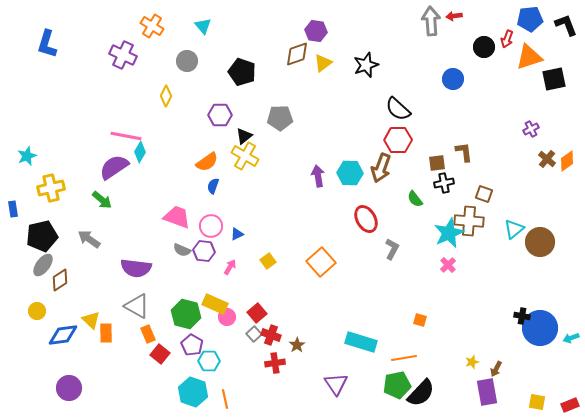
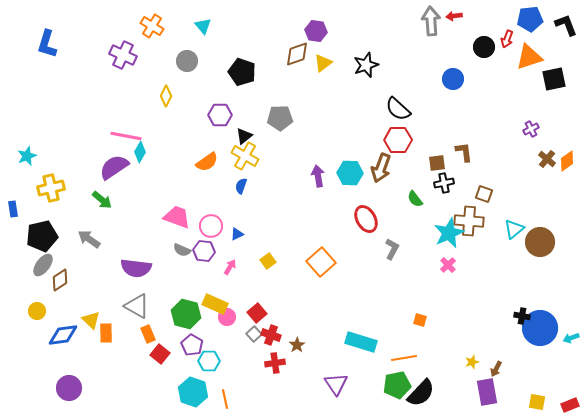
blue semicircle at (213, 186): moved 28 px right
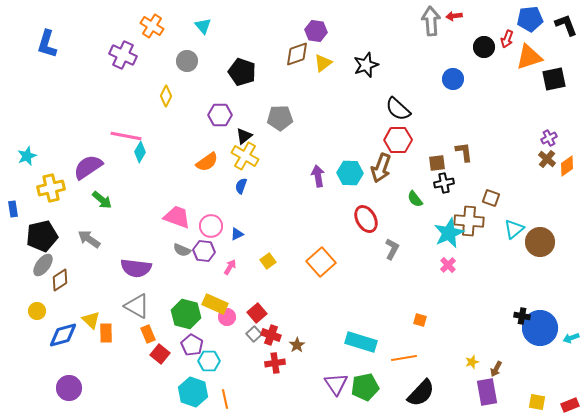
purple cross at (531, 129): moved 18 px right, 9 px down
orange diamond at (567, 161): moved 5 px down
purple semicircle at (114, 167): moved 26 px left
brown square at (484, 194): moved 7 px right, 4 px down
blue diamond at (63, 335): rotated 8 degrees counterclockwise
green pentagon at (397, 385): moved 32 px left, 2 px down
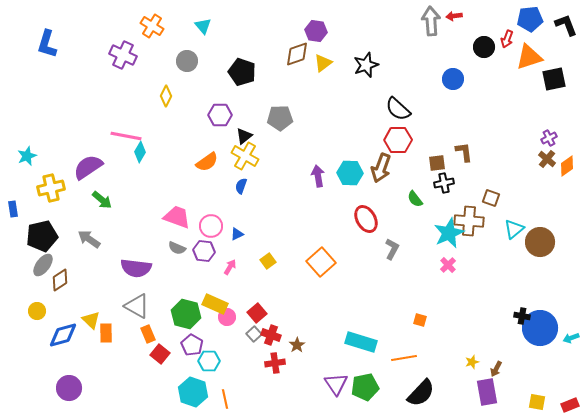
gray semicircle at (182, 250): moved 5 px left, 2 px up
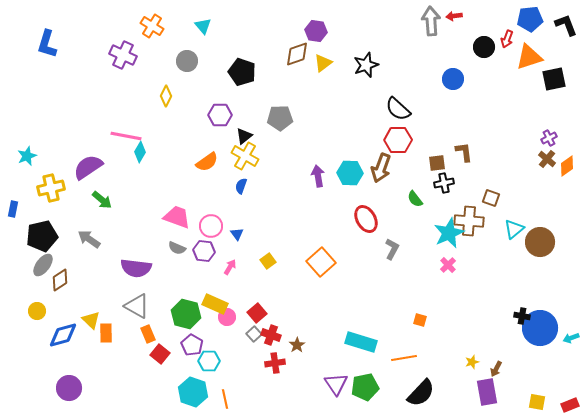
blue rectangle at (13, 209): rotated 21 degrees clockwise
blue triangle at (237, 234): rotated 40 degrees counterclockwise
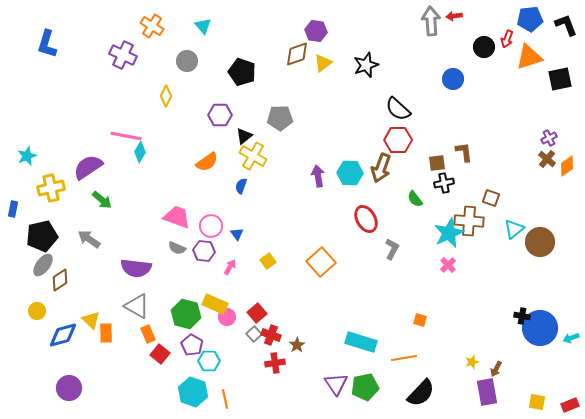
black square at (554, 79): moved 6 px right
yellow cross at (245, 156): moved 8 px right
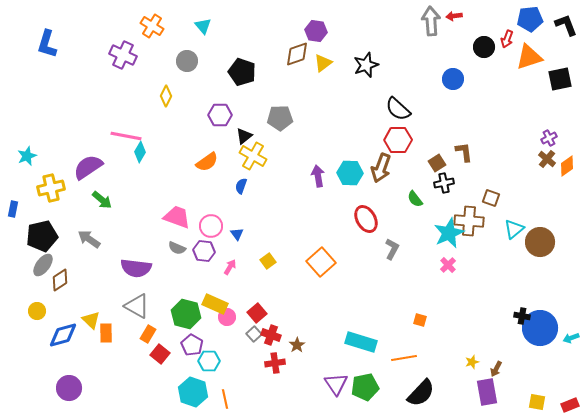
brown square at (437, 163): rotated 24 degrees counterclockwise
orange rectangle at (148, 334): rotated 54 degrees clockwise
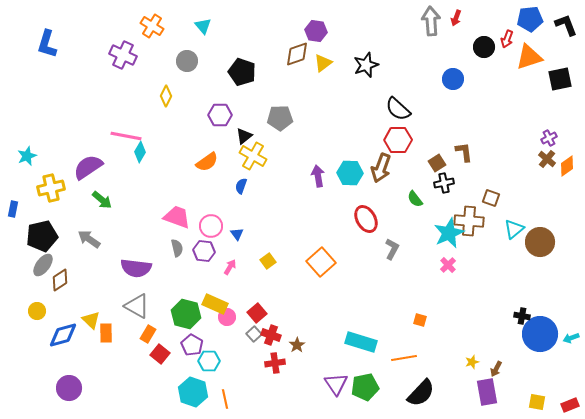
red arrow at (454, 16): moved 2 px right, 2 px down; rotated 63 degrees counterclockwise
gray semicircle at (177, 248): rotated 126 degrees counterclockwise
blue circle at (540, 328): moved 6 px down
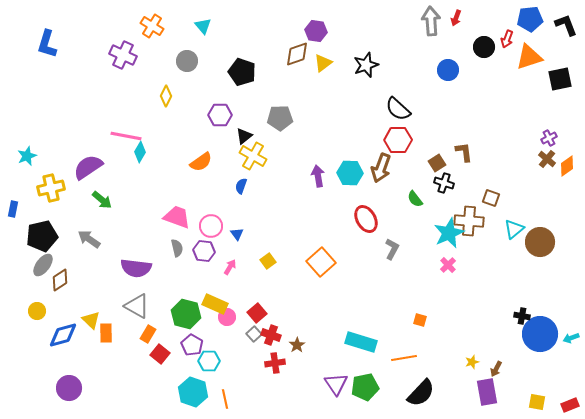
blue circle at (453, 79): moved 5 px left, 9 px up
orange semicircle at (207, 162): moved 6 px left
black cross at (444, 183): rotated 30 degrees clockwise
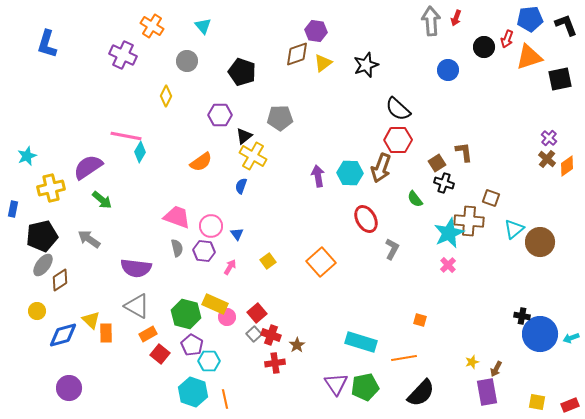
purple cross at (549, 138): rotated 21 degrees counterclockwise
orange rectangle at (148, 334): rotated 30 degrees clockwise
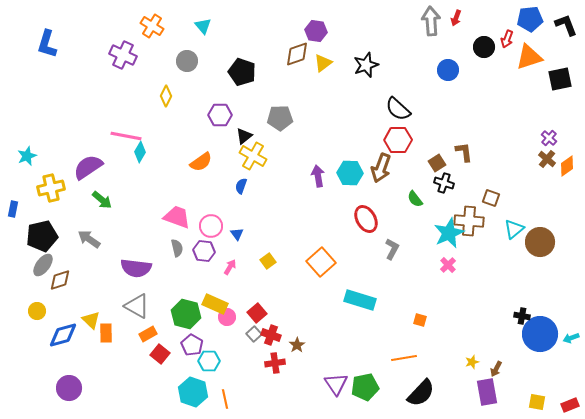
brown diamond at (60, 280): rotated 15 degrees clockwise
cyan rectangle at (361, 342): moved 1 px left, 42 px up
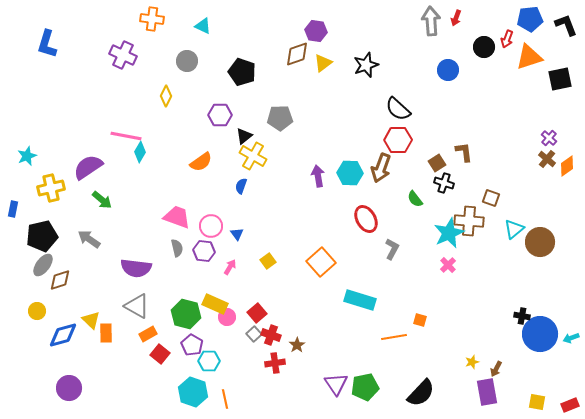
orange cross at (152, 26): moved 7 px up; rotated 25 degrees counterclockwise
cyan triangle at (203, 26): rotated 24 degrees counterclockwise
orange line at (404, 358): moved 10 px left, 21 px up
